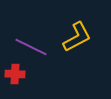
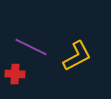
yellow L-shape: moved 19 px down
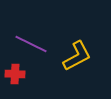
purple line: moved 3 px up
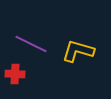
yellow L-shape: moved 1 px right, 5 px up; rotated 136 degrees counterclockwise
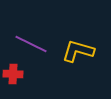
red cross: moved 2 px left
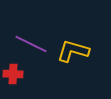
yellow L-shape: moved 5 px left
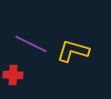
red cross: moved 1 px down
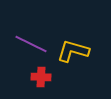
red cross: moved 28 px right, 2 px down
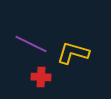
yellow L-shape: moved 2 px down
